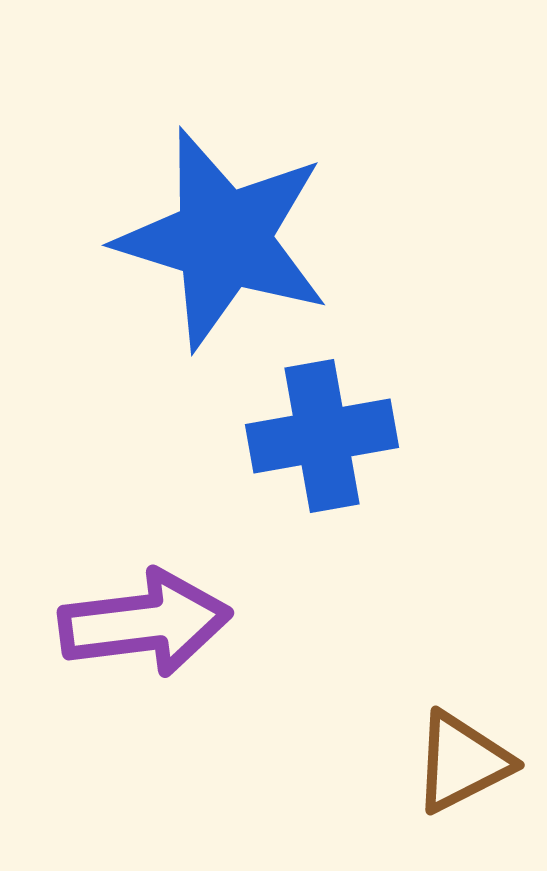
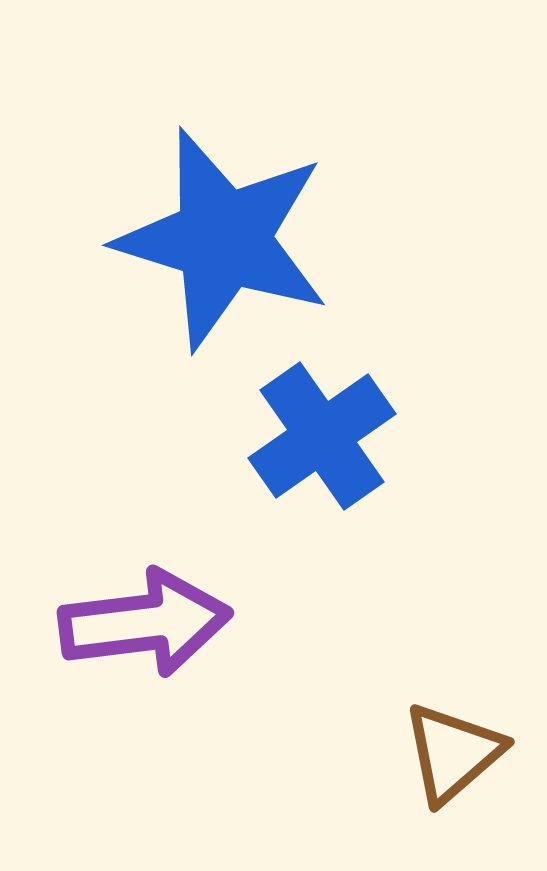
blue cross: rotated 25 degrees counterclockwise
brown triangle: moved 9 px left, 9 px up; rotated 14 degrees counterclockwise
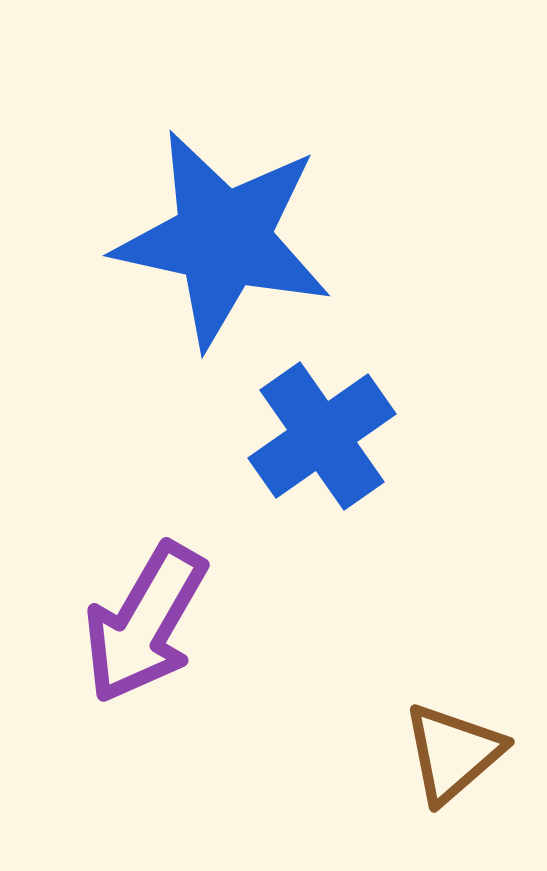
blue star: rotated 5 degrees counterclockwise
purple arrow: rotated 127 degrees clockwise
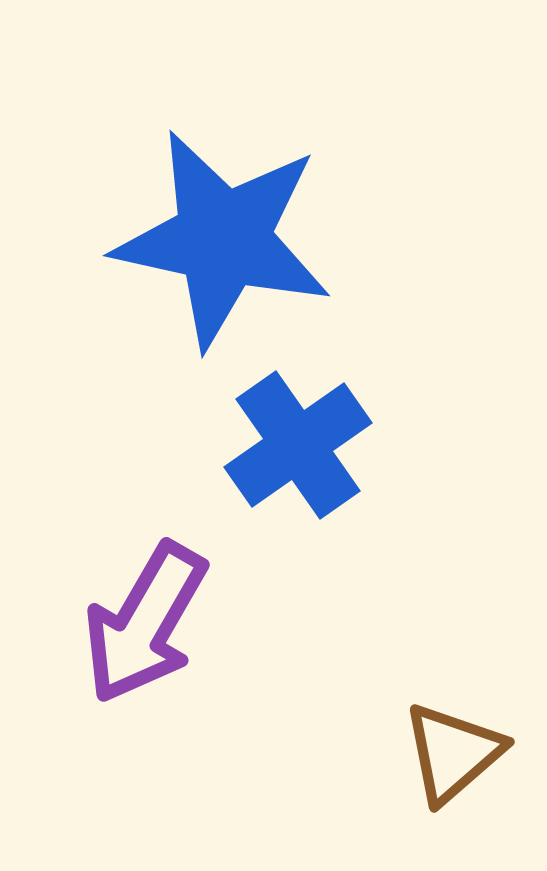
blue cross: moved 24 px left, 9 px down
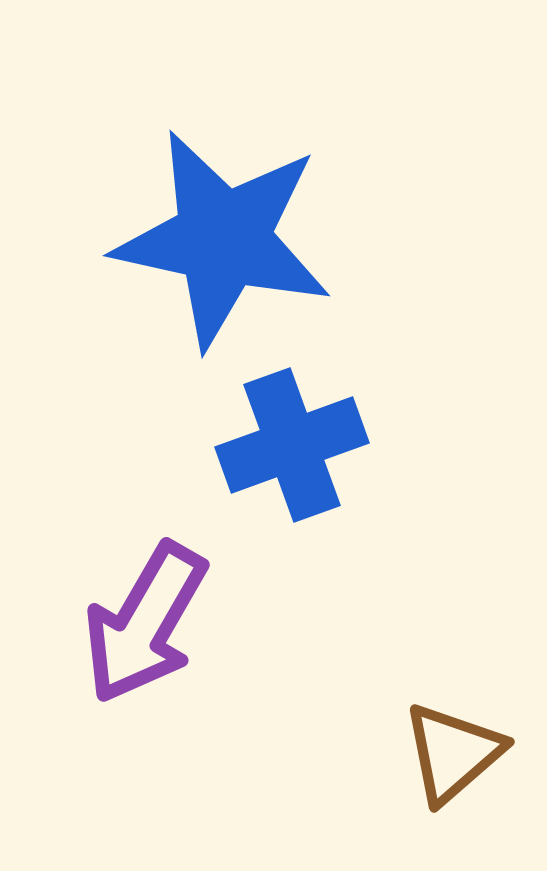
blue cross: moved 6 px left; rotated 15 degrees clockwise
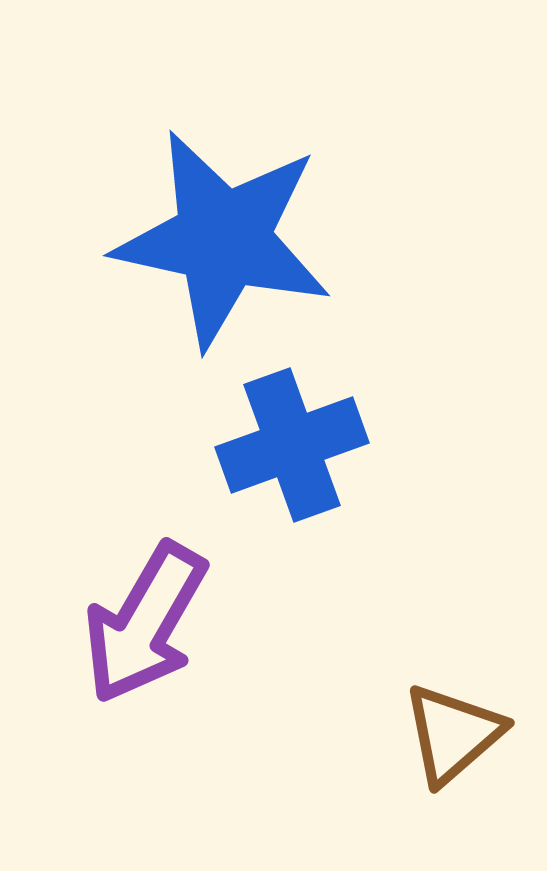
brown triangle: moved 19 px up
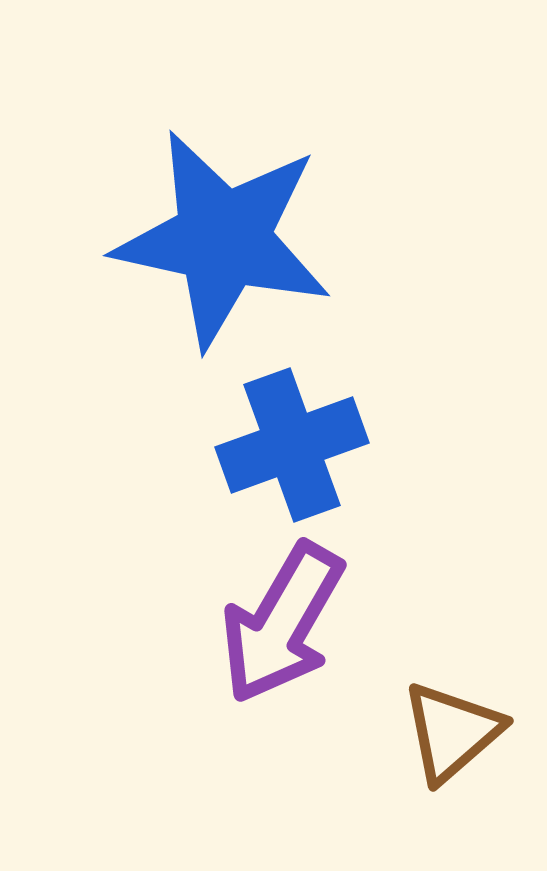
purple arrow: moved 137 px right
brown triangle: moved 1 px left, 2 px up
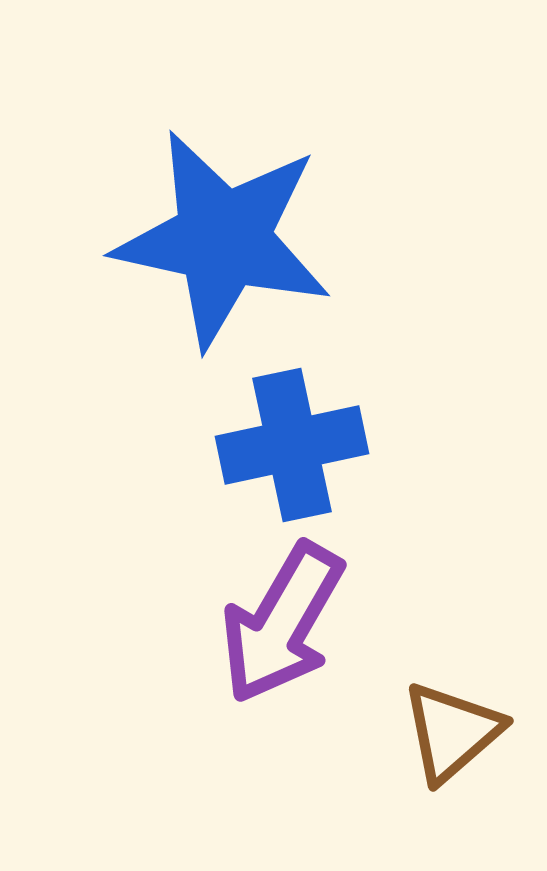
blue cross: rotated 8 degrees clockwise
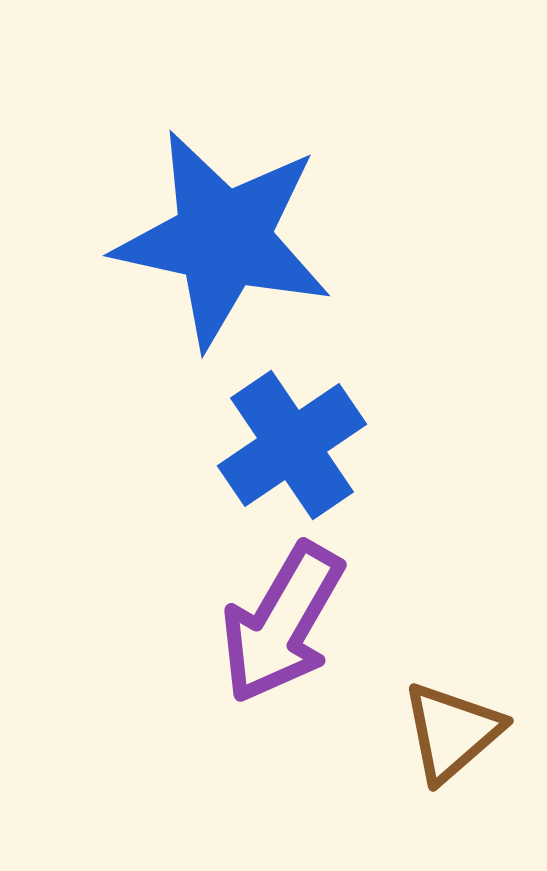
blue cross: rotated 22 degrees counterclockwise
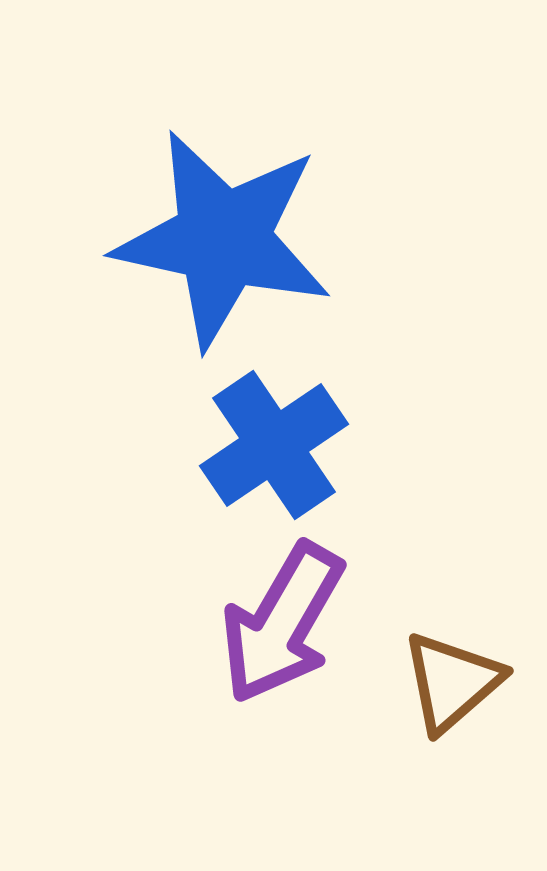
blue cross: moved 18 px left
brown triangle: moved 50 px up
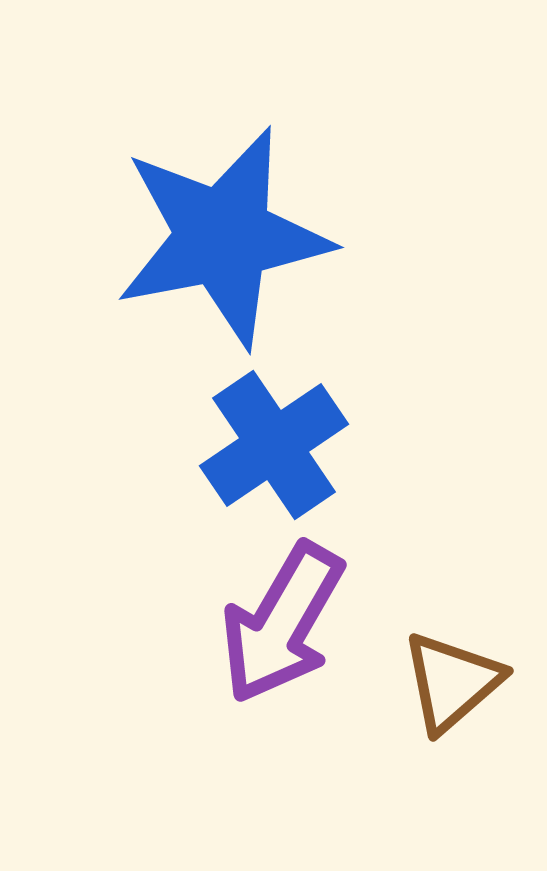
blue star: moved 2 px up; rotated 23 degrees counterclockwise
